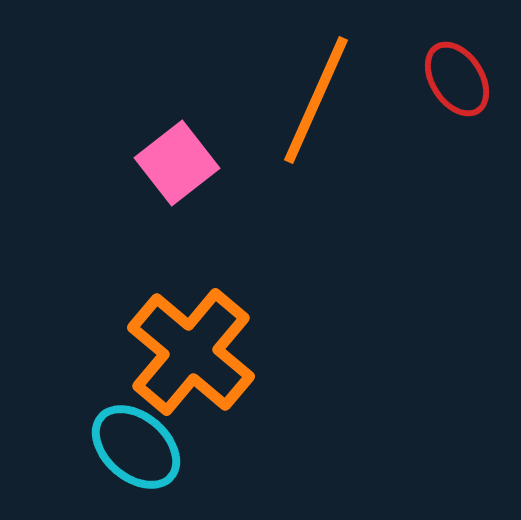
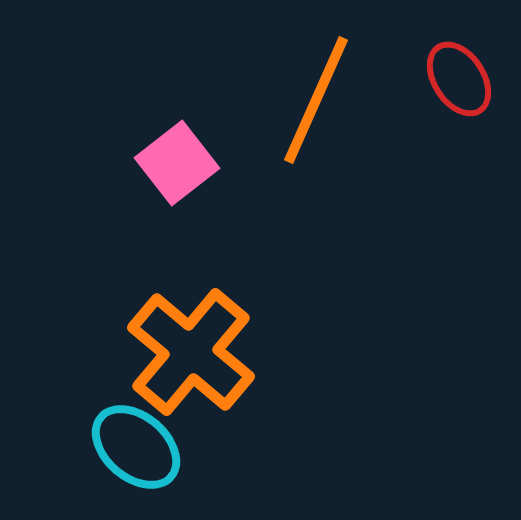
red ellipse: moved 2 px right
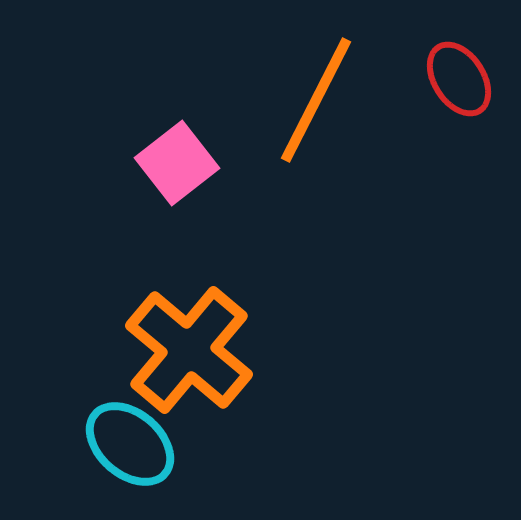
orange line: rotated 3 degrees clockwise
orange cross: moved 2 px left, 2 px up
cyan ellipse: moved 6 px left, 3 px up
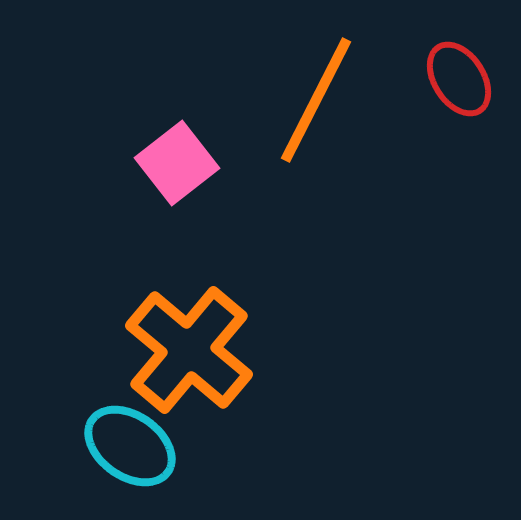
cyan ellipse: moved 2 px down; rotated 6 degrees counterclockwise
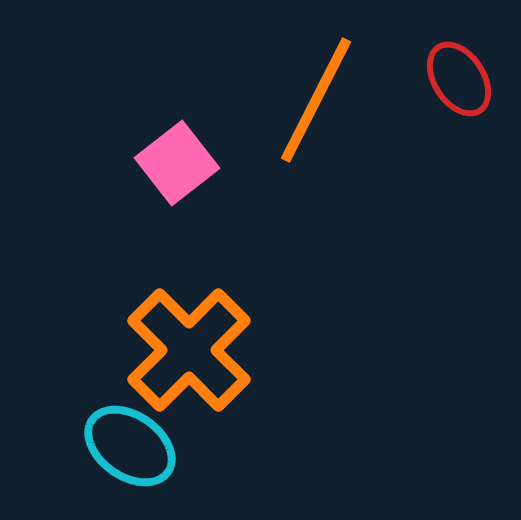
orange cross: rotated 5 degrees clockwise
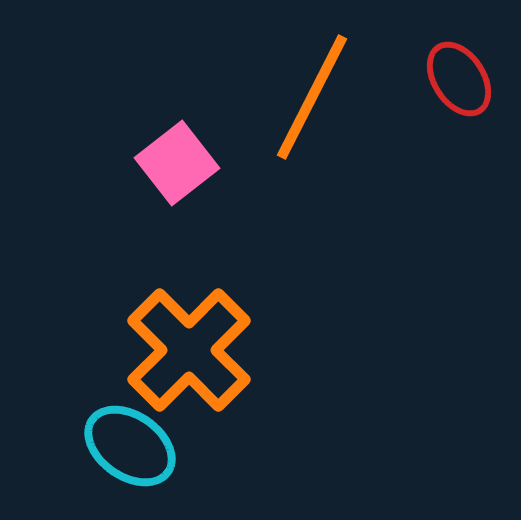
orange line: moved 4 px left, 3 px up
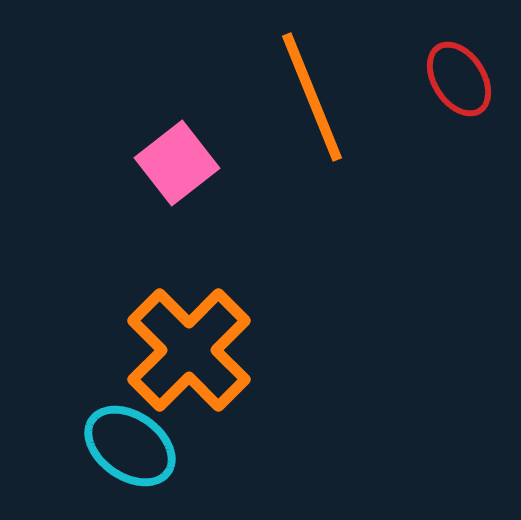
orange line: rotated 49 degrees counterclockwise
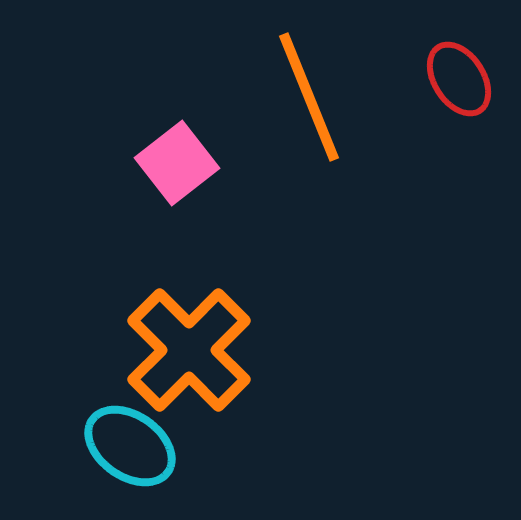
orange line: moved 3 px left
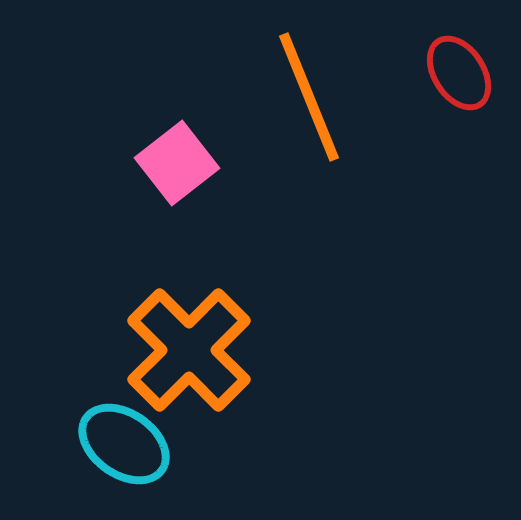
red ellipse: moved 6 px up
cyan ellipse: moved 6 px left, 2 px up
